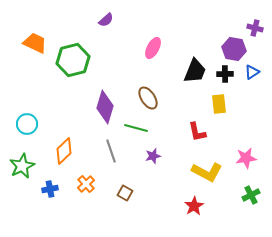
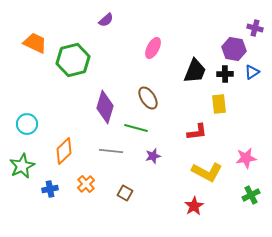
red L-shape: rotated 85 degrees counterclockwise
gray line: rotated 65 degrees counterclockwise
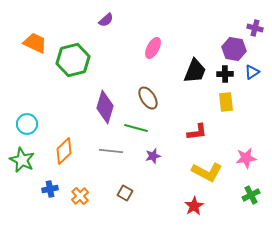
yellow rectangle: moved 7 px right, 2 px up
green star: moved 6 px up; rotated 20 degrees counterclockwise
orange cross: moved 6 px left, 12 px down
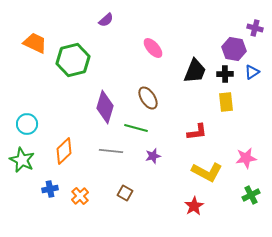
pink ellipse: rotated 70 degrees counterclockwise
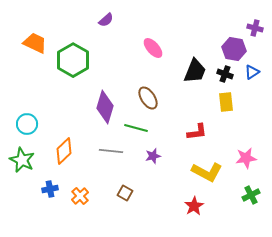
green hexagon: rotated 16 degrees counterclockwise
black cross: rotated 21 degrees clockwise
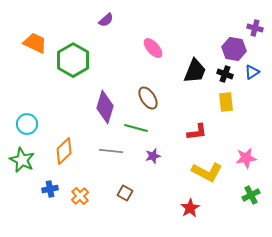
red star: moved 4 px left, 2 px down
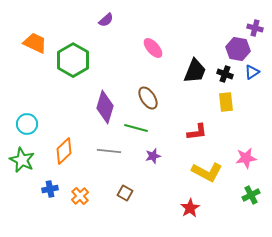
purple hexagon: moved 4 px right
gray line: moved 2 px left
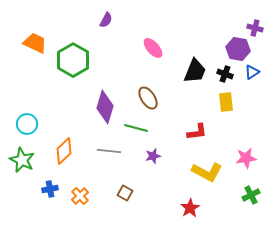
purple semicircle: rotated 21 degrees counterclockwise
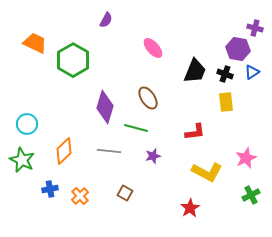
red L-shape: moved 2 px left
pink star: rotated 15 degrees counterclockwise
